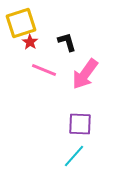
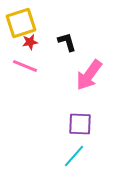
red star: rotated 28 degrees clockwise
pink line: moved 19 px left, 4 px up
pink arrow: moved 4 px right, 1 px down
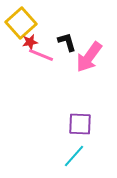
yellow square: rotated 24 degrees counterclockwise
pink line: moved 16 px right, 11 px up
pink arrow: moved 18 px up
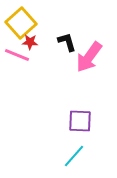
red star: rotated 14 degrees clockwise
pink line: moved 24 px left
purple square: moved 3 px up
